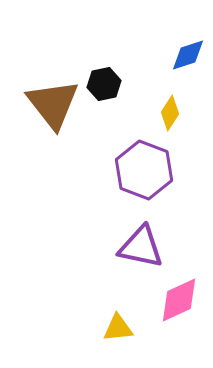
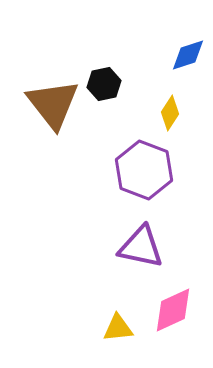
pink diamond: moved 6 px left, 10 px down
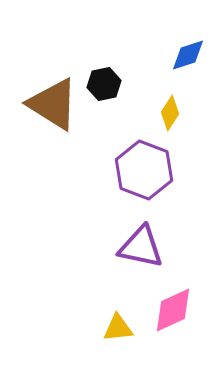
brown triangle: rotated 20 degrees counterclockwise
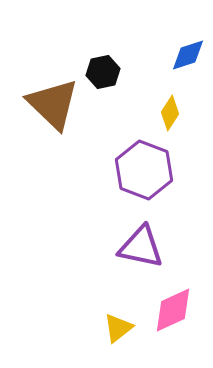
black hexagon: moved 1 px left, 12 px up
brown triangle: rotated 12 degrees clockwise
yellow triangle: rotated 32 degrees counterclockwise
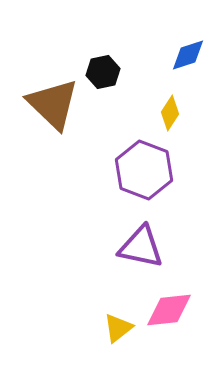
pink diamond: moved 4 px left; rotated 18 degrees clockwise
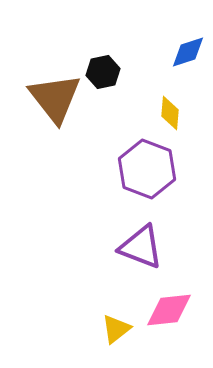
blue diamond: moved 3 px up
brown triangle: moved 2 px right, 6 px up; rotated 8 degrees clockwise
yellow diamond: rotated 28 degrees counterclockwise
purple hexagon: moved 3 px right, 1 px up
purple triangle: rotated 9 degrees clockwise
yellow triangle: moved 2 px left, 1 px down
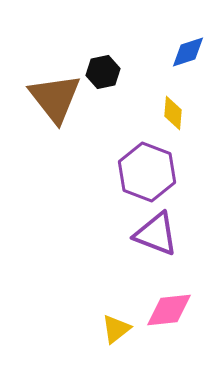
yellow diamond: moved 3 px right
purple hexagon: moved 3 px down
purple triangle: moved 15 px right, 13 px up
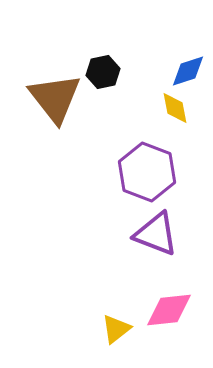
blue diamond: moved 19 px down
yellow diamond: moved 2 px right, 5 px up; rotated 16 degrees counterclockwise
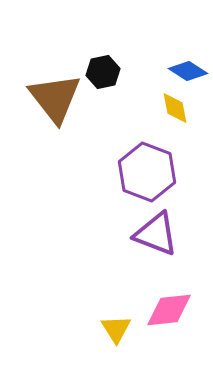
blue diamond: rotated 51 degrees clockwise
yellow triangle: rotated 24 degrees counterclockwise
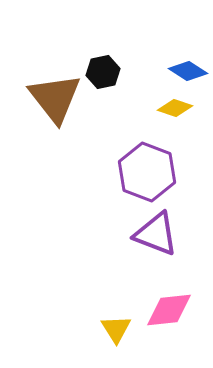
yellow diamond: rotated 60 degrees counterclockwise
